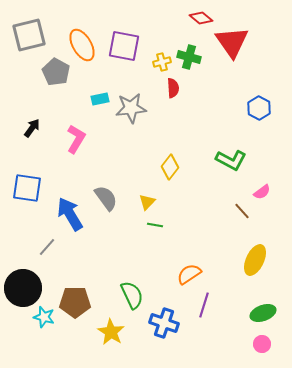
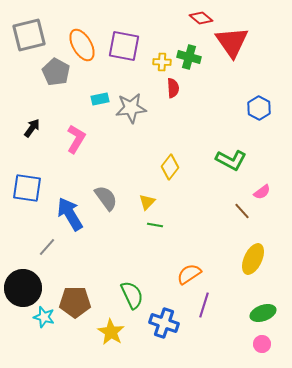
yellow cross: rotated 18 degrees clockwise
yellow ellipse: moved 2 px left, 1 px up
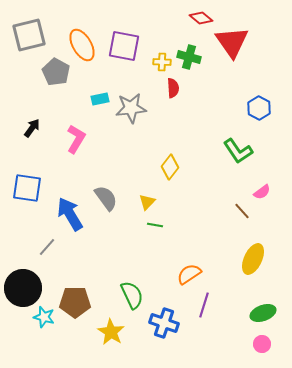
green L-shape: moved 7 px right, 9 px up; rotated 28 degrees clockwise
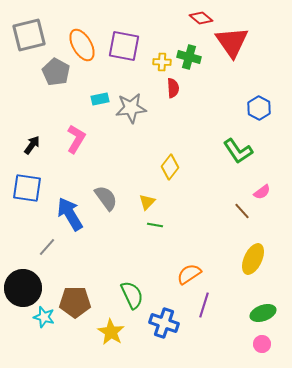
black arrow: moved 17 px down
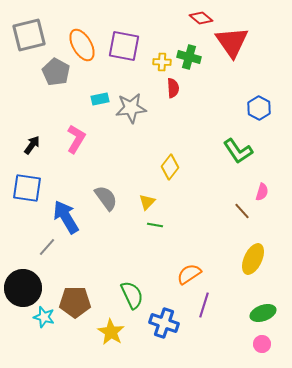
pink semicircle: rotated 36 degrees counterclockwise
blue arrow: moved 4 px left, 3 px down
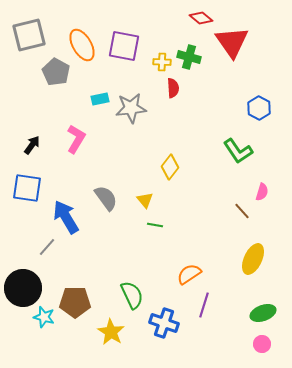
yellow triangle: moved 2 px left, 2 px up; rotated 24 degrees counterclockwise
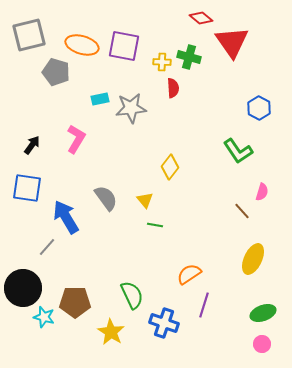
orange ellipse: rotated 44 degrees counterclockwise
gray pentagon: rotated 12 degrees counterclockwise
